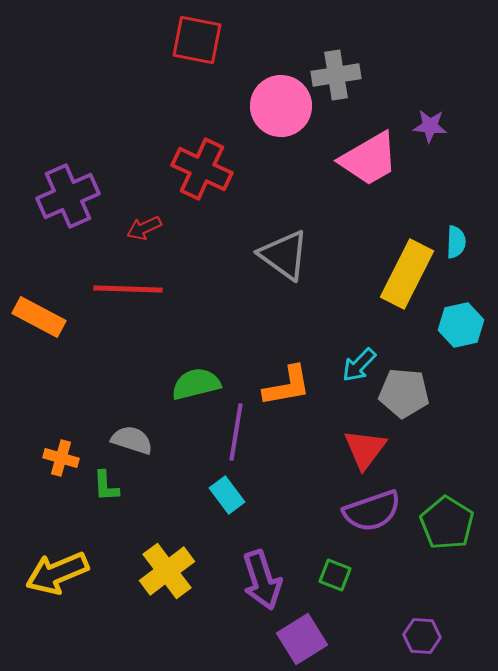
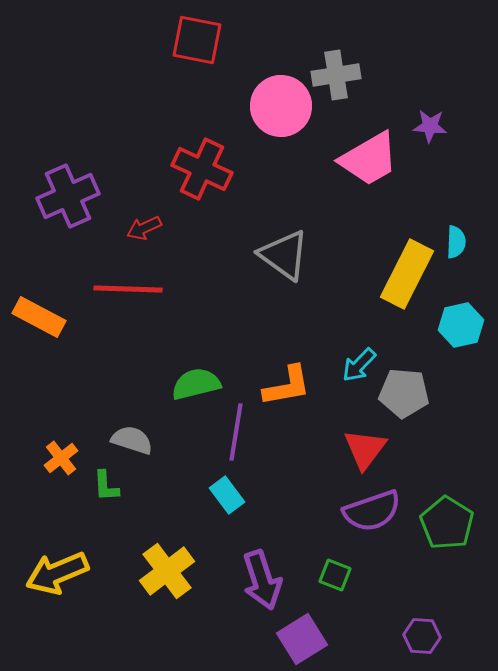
orange cross: rotated 36 degrees clockwise
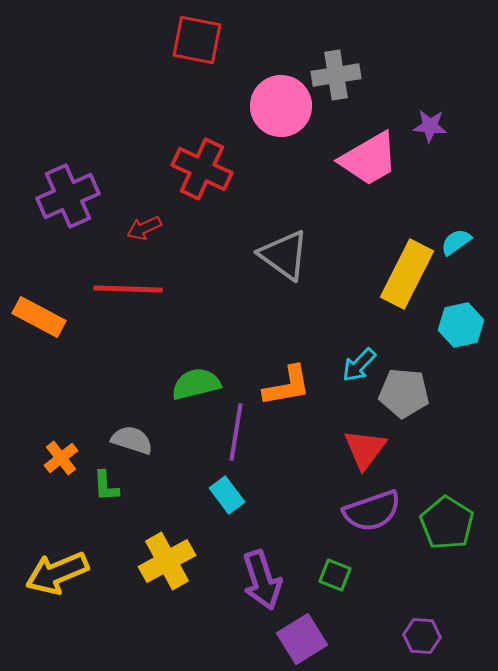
cyan semicircle: rotated 128 degrees counterclockwise
yellow cross: moved 10 px up; rotated 8 degrees clockwise
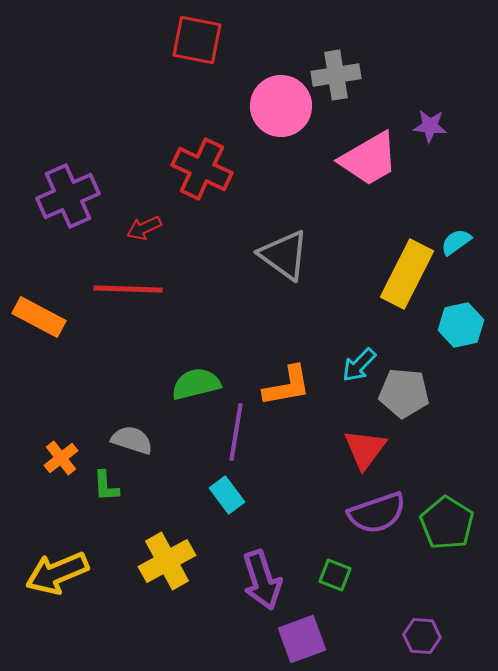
purple semicircle: moved 5 px right, 2 px down
purple square: rotated 12 degrees clockwise
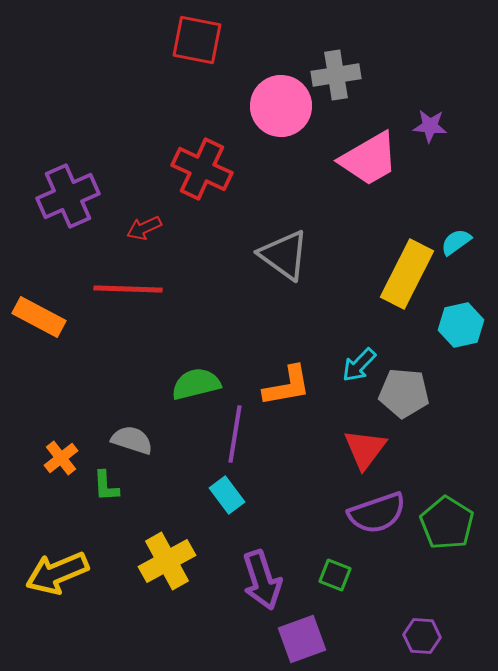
purple line: moved 1 px left, 2 px down
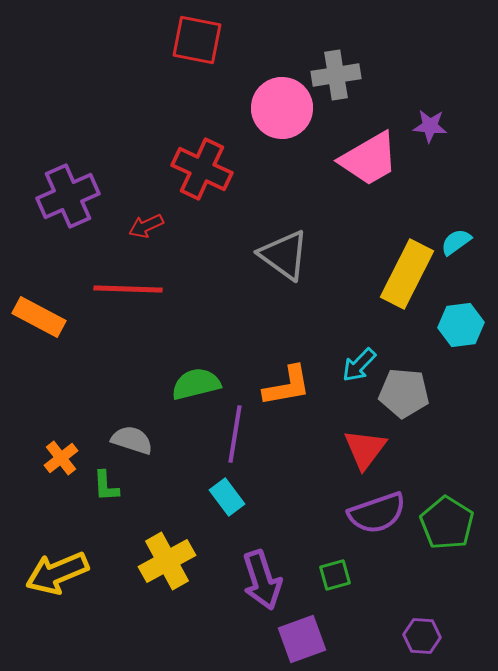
pink circle: moved 1 px right, 2 px down
red arrow: moved 2 px right, 2 px up
cyan hexagon: rotated 6 degrees clockwise
cyan rectangle: moved 2 px down
green square: rotated 36 degrees counterclockwise
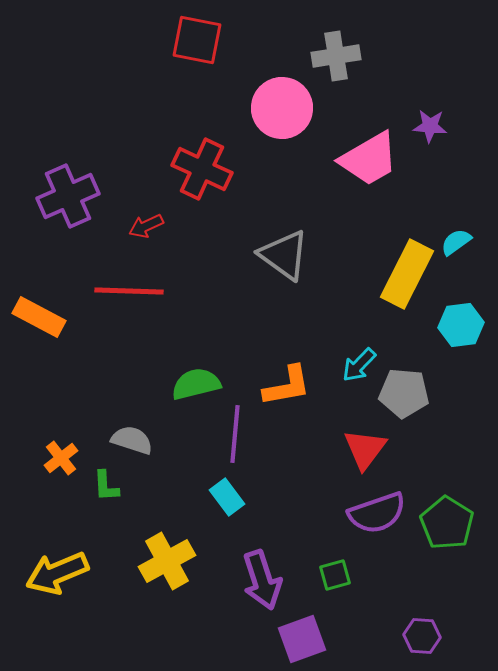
gray cross: moved 19 px up
red line: moved 1 px right, 2 px down
purple line: rotated 4 degrees counterclockwise
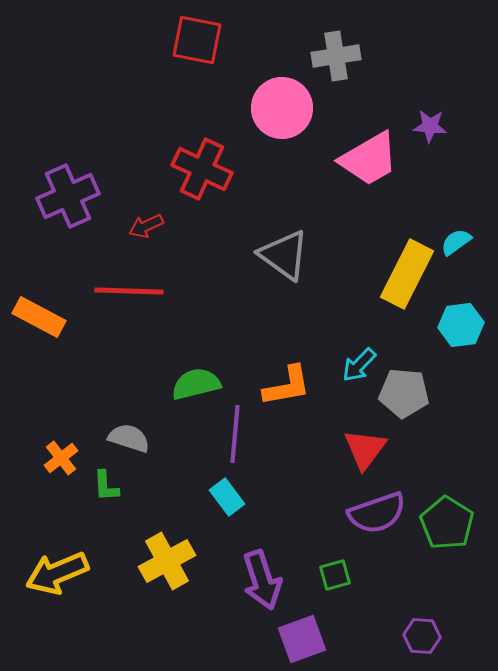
gray semicircle: moved 3 px left, 2 px up
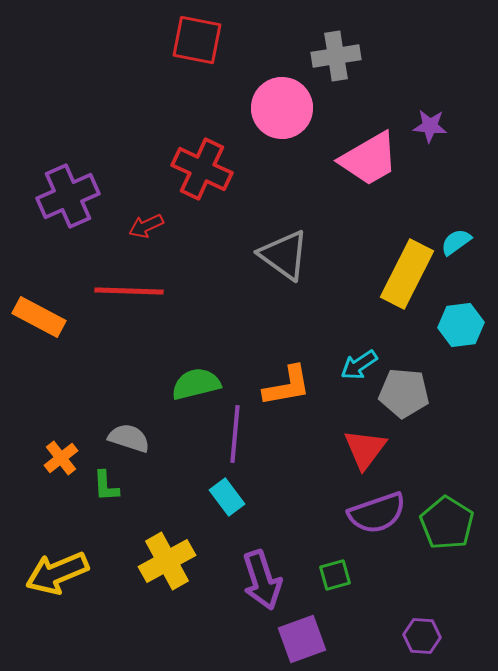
cyan arrow: rotated 12 degrees clockwise
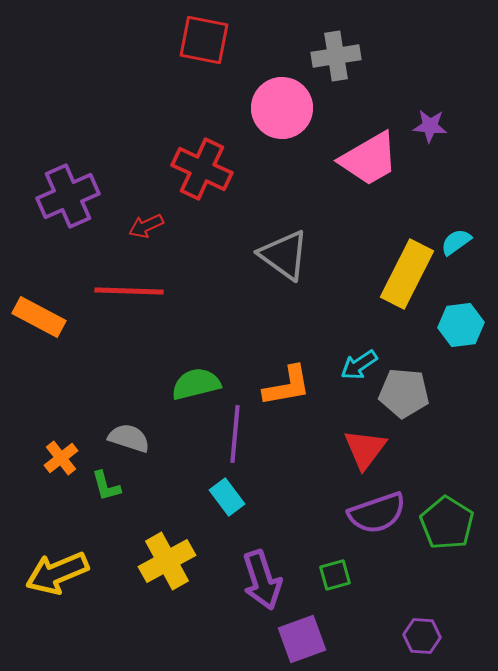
red square: moved 7 px right
green L-shape: rotated 12 degrees counterclockwise
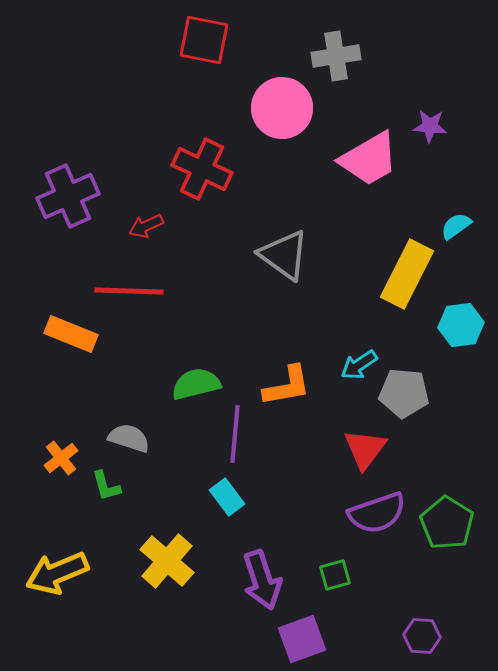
cyan semicircle: moved 16 px up
orange rectangle: moved 32 px right, 17 px down; rotated 6 degrees counterclockwise
yellow cross: rotated 20 degrees counterclockwise
